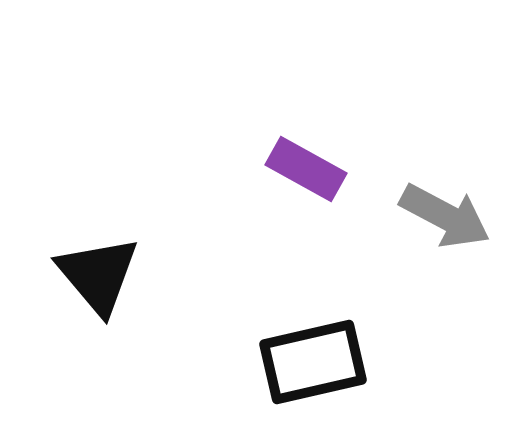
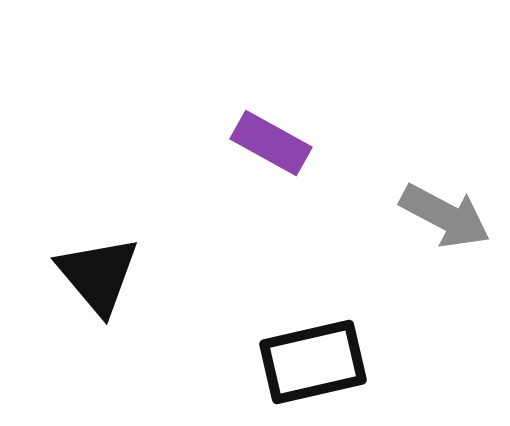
purple rectangle: moved 35 px left, 26 px up
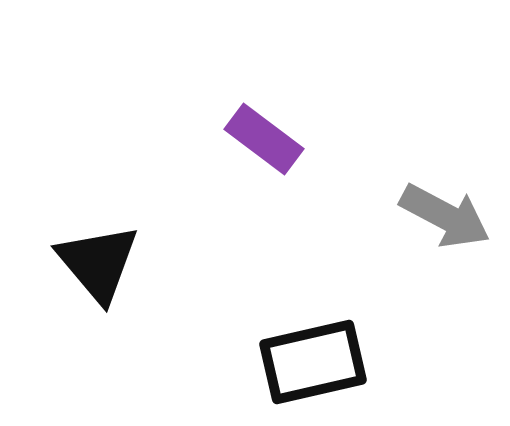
purple rectangle: moved 7 px left, 4 px up; rotated 8 degrees clockwise
black triangle: moved 12 px up
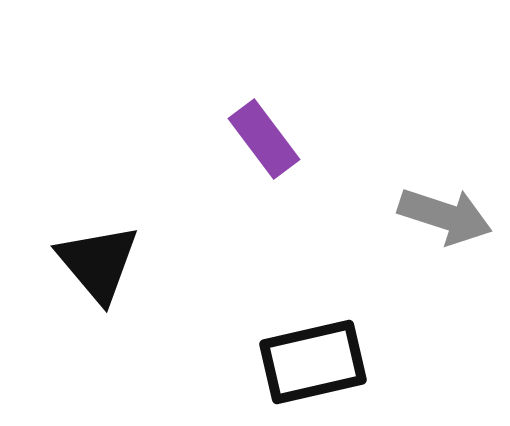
purple rectangle: rotated 16 degrees clockwise
gray arrow: rotated 10 degrees counterclockwise
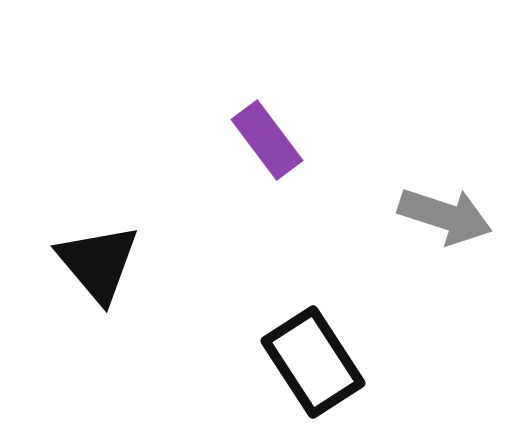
purple rectangle: moved 3 px right, 1 px down
black rectangle: rotated 70 degrees clockwise
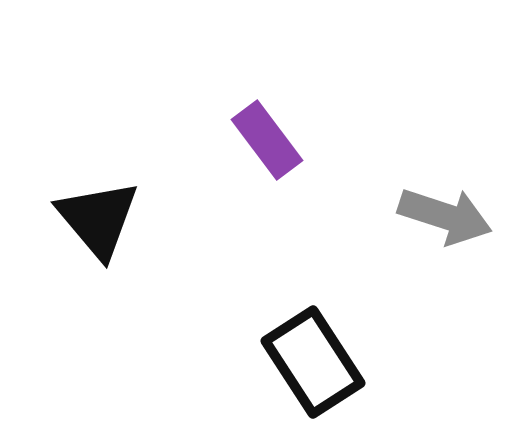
black triangle: moved 44 px up
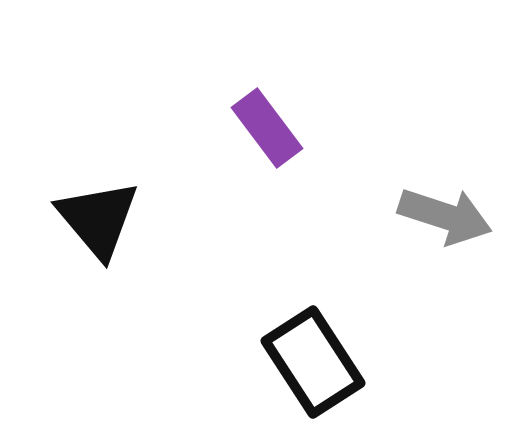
purple rectangle: moved 12 px up
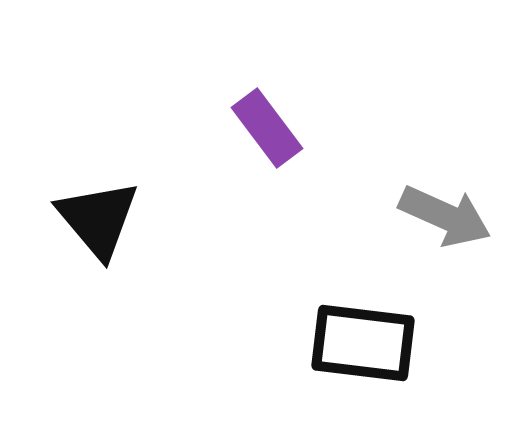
gray arrow: rotated 6 degrees clockwise
black rectangle: moved 50 px right, 19 px up; rotated 50 degrees counterclockwise
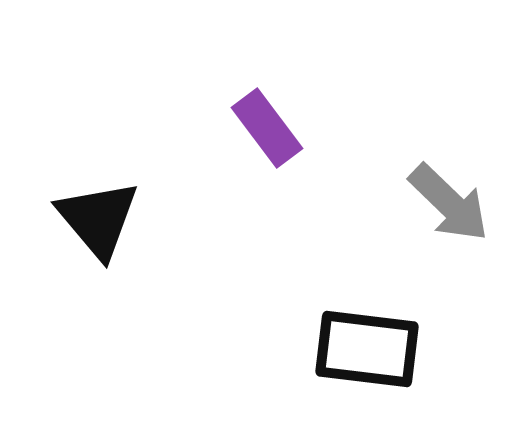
gray arrow: moved 4 px right, 13 px up; rotated 20 degrees clockwise
black rectangle: moved 4 px right, 6 px down
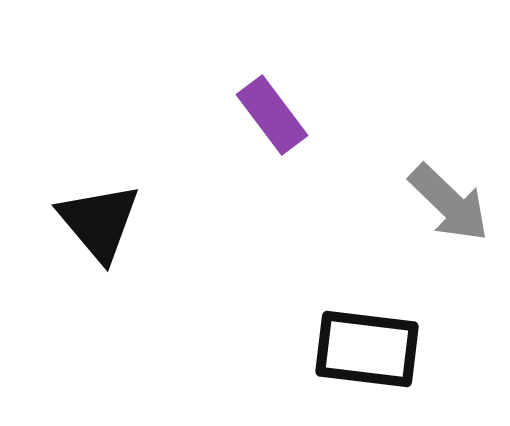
purple rectangle: moved 5 px right, 13 px up
black triangle: moved 1 px right, 3 px down
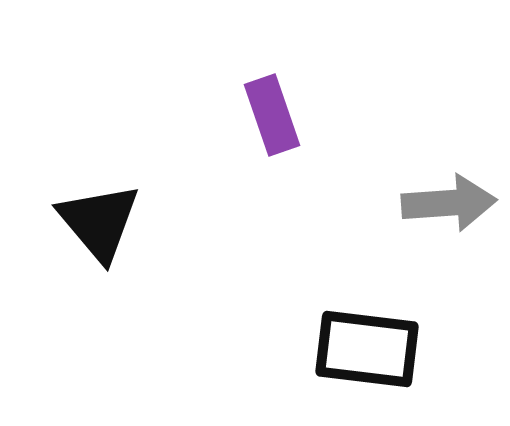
purple rectangle: rotated 18 degrees clockwise
gray arrow: rotated 48 degrees counterclockwise
